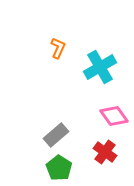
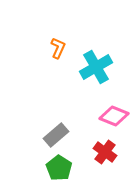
cyan cross: moved 4 px left
pink diamond: rotated 32 degrees counterclockwise
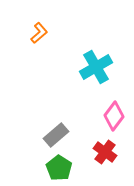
orange L-shape: moved 19 px left, 15 px up; rotated 25 degrees clockwise
pink diamond: rotated 76 degrees counterclockwise
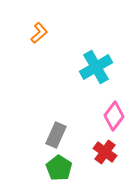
gray rectangle: rotated 25 degrees counterclockwise
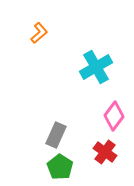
green pentagon: moved 1 px right, 1 px up
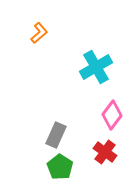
pink diamond: moved 2 px left, 1 px up
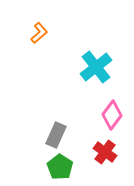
cyan cross: rotated 8 degrees counterclockwise
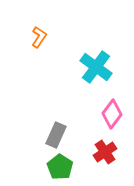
orange L-shape: moved 4 px down; rotated 15 degrees counterclockwise
cyan cross: rotated 16 degrees counterclockwise
pink diamond: moved 1 px up
red cross: rotated 20 degrees clockwise
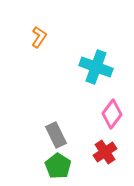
cyan cross: rotated 16 degrees counterclockwise
gray rectangle: rotated 50 degrees counterclockwise
green pentagon: moved 2 px left, 1 px up
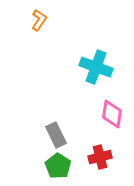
orange L-shape: moved 17 px up
pink diamond: rotated 28 degrees counterclockwise
red cross: moved 5 px left, 5 px down; rotated 20 degrees clockwise
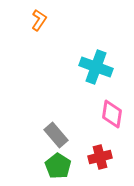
gray rectangle: rotated 15 degrees counterclockwise
